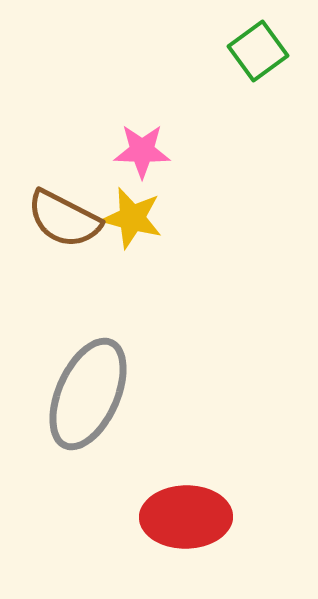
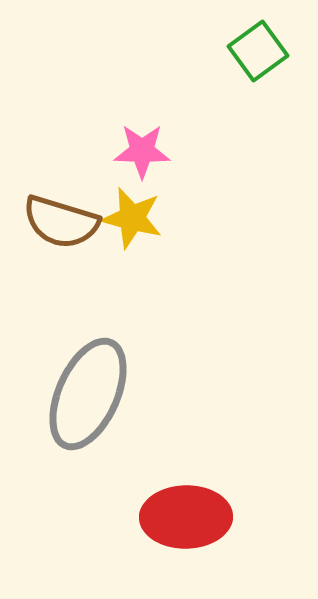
brown semicircle: moved 3 px left, 3 px down; rotated 10 degrees counterclockwise
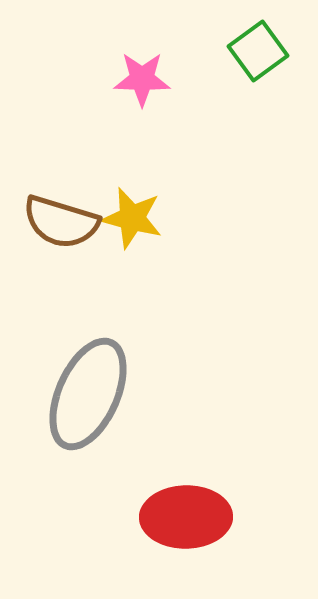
pink star: moved 72 px up
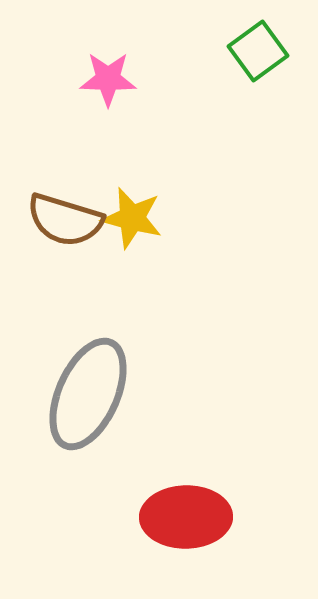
pink star: moved 34 px left
brown semicircle: moved 4 px right, 2 px up
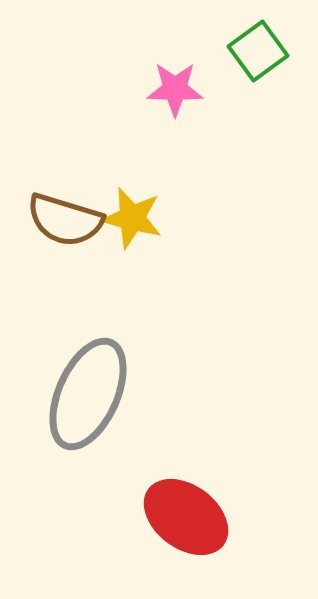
pink star: moved 67 px right, 10 px down
red ellipse: rotated 38 degrees clockwise
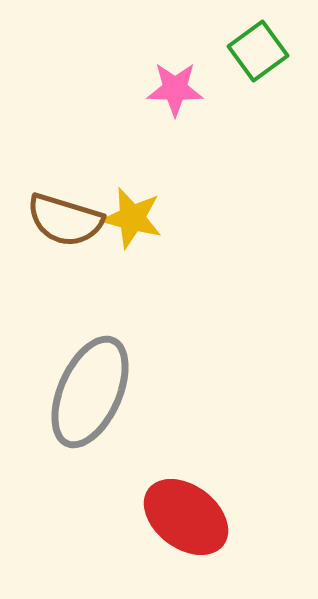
gray ellipse: moved 2 px right, 2 px up
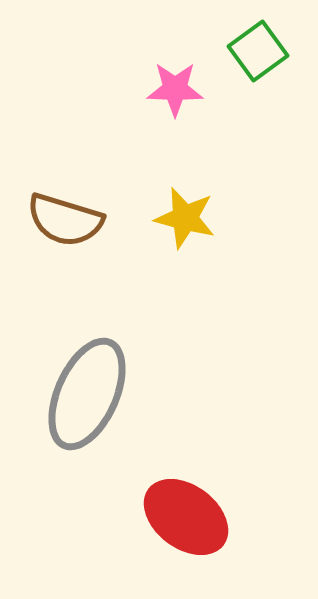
yellow star: moved 53 px right
gray ellipse: moved 3 px left, 2 px down
